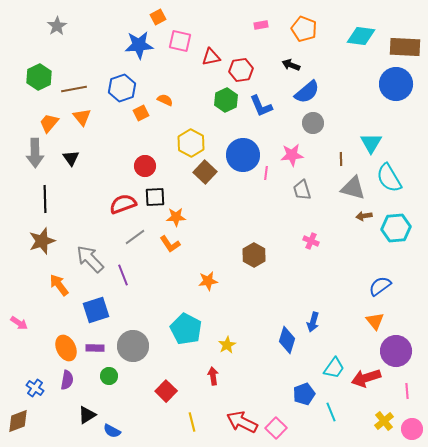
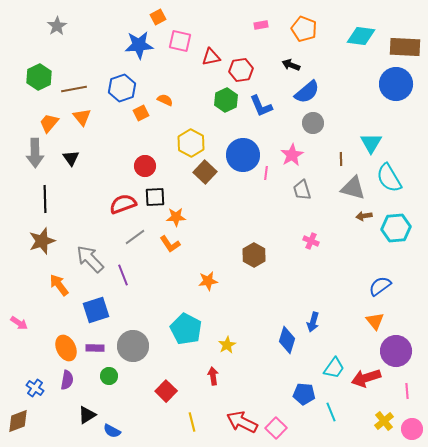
pink star at (292, 155): rotated 25 degrees counterclockwise
blue pentagon at (304, 394): rotated 25 degrees clockwise
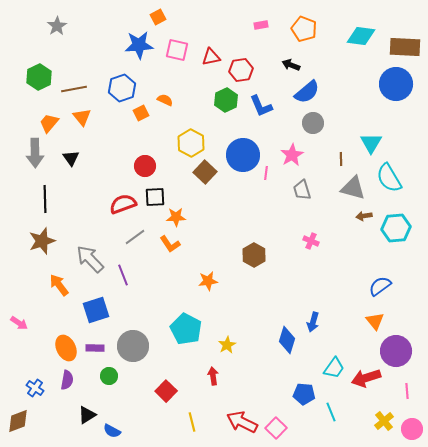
pink square at (180, 41): moved 3 px left, 9 px down
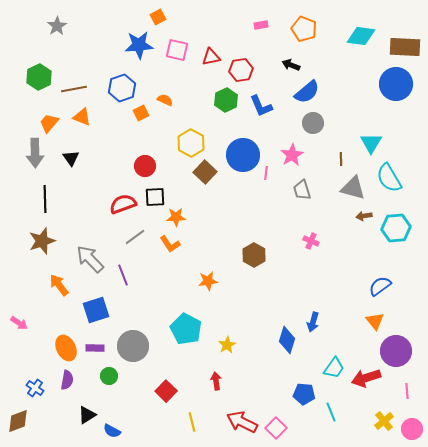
orange triangle at (82, 117): rotated 30 degrees counterclockwise
red arrow at (213, 376): moved 3 px right, 5 px down
